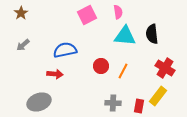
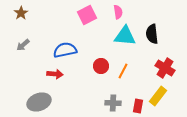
red rectangle: moved 1 px left
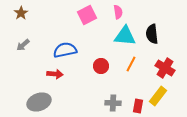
orange line: moved 8 px right, 7 px up
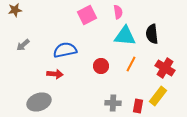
brown star: moved 6 px left, 3 px up; rotated 24 degrees clockwise
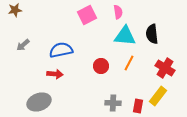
blue semicircle: moved 4 px left
orange line: moved 2 px left, 1 px up
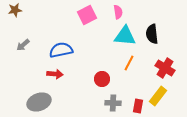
red circle: moved 1 px right, 13 px down
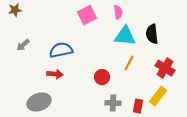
red circle: moved 2 px up
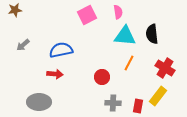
gray ellipse: rotated 20 degrees clockwise
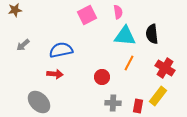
gray ellipse: rotated 45 degrees clockwise
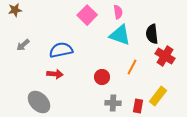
pink square: rotated 18 degrees counterclockwise
cyan triangle: moved 5 px left, 1 px up; rotated 15 degrees clockwise
orange line: moved 3 px right, 4 px down
red cross: moved 12 px up
